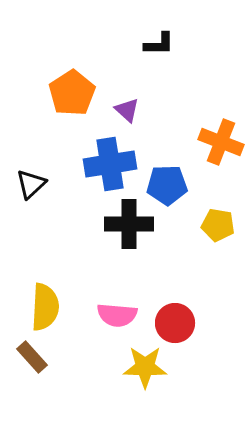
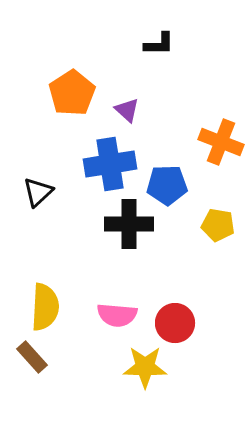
black triangle: moved 7 px right, 8 px down
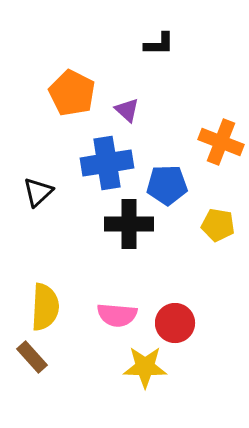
orange pentagon: rotated 12 degrees counterclockwise
blue cross: moved 3 px left, 1 px up
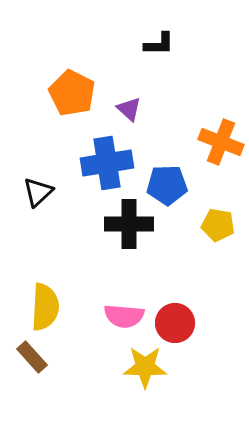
purple triangle: moved 2 px right, 1 px up
pink semicircle: moved 7 px right, 1 px down
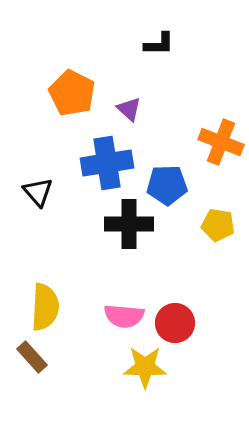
black triangle: rotated 28 degrees counterclockwise
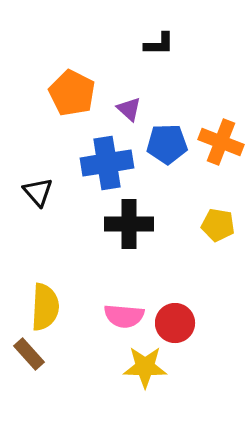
blue pentagon: moved 41 px up
brown rectangle: moved 3 px left, 3 px up
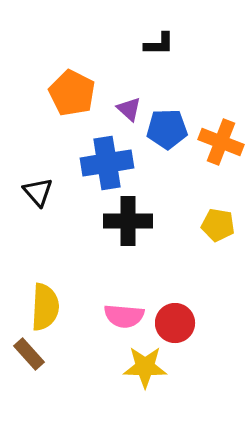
blue pentagon: moved 15 px up
black cross: moved 1 px left, 3 px up
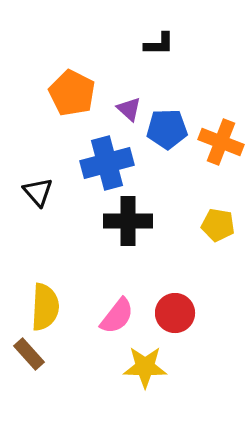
blue cross: rotated 6 degrees counterclockwise
pink semicircle: moved 7 px left; rotated 57 degrees counterclockwise
red circle: moved 10 px up
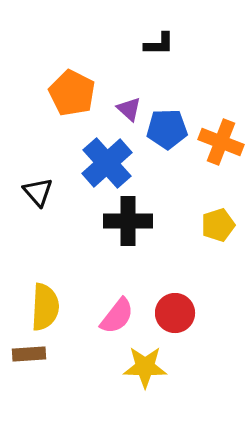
blue cross: rotated 27 degrees counterclockwise
yellow pentagon: rotated 28 degrees counterclockwise
brown rectangle: rotated 52 degrees counterclockwise
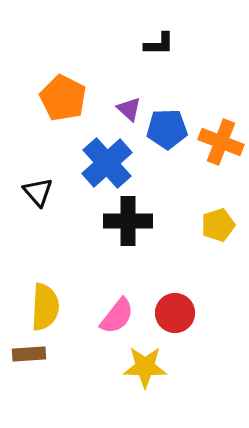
orange pentagon: moved 9 px left, 5 px down
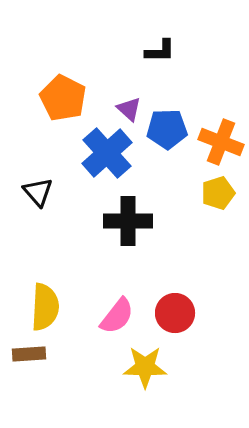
black L-shape: moved 1 px right, 7 px down
blue cross: moved 10 px up
yellow pentagon: moved 32 px up
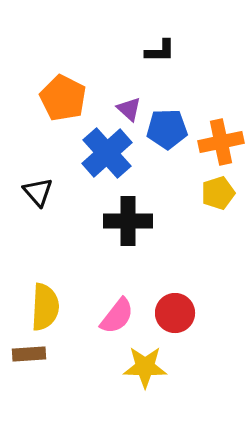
orange cross: rotated 33 degrees counterclockwise
